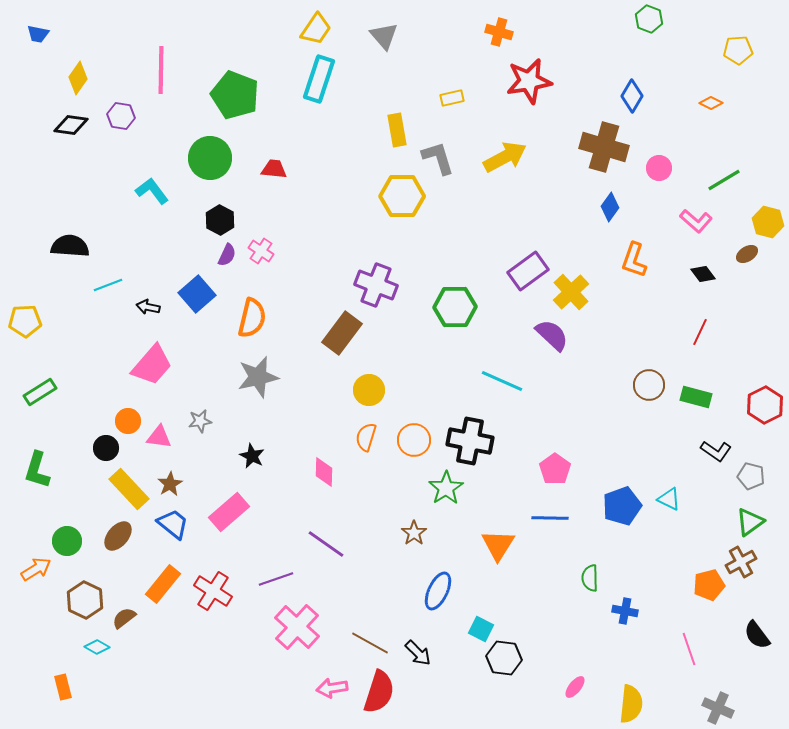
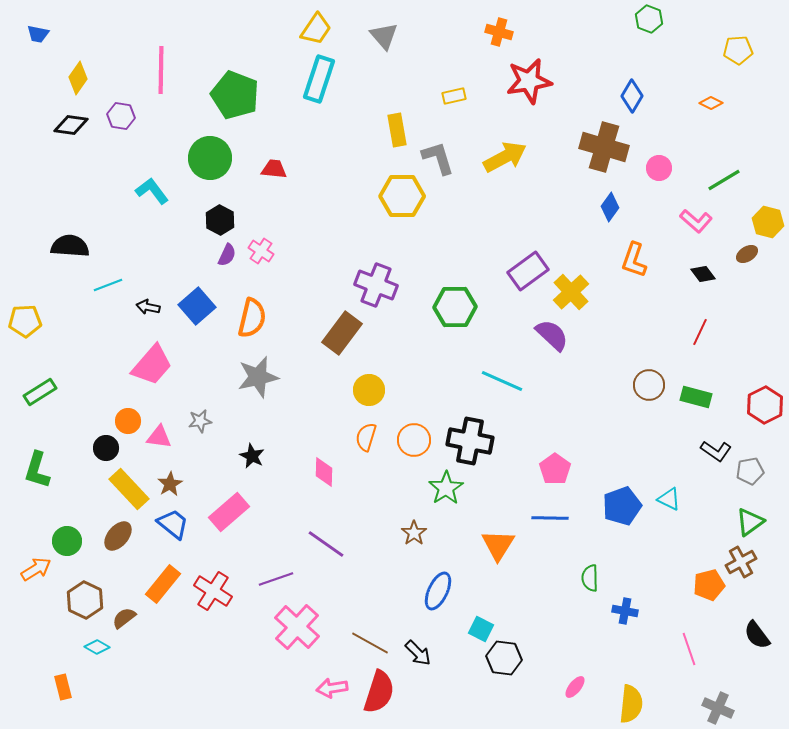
yellow rectangle at (452, 98): moved 2 px right, 2 px up
blue square at (197, 294): moved 12 px down
gray pentagon at (751, 476): moved 1 px left, 5 px up; rotated 24 degrees counterclockwise
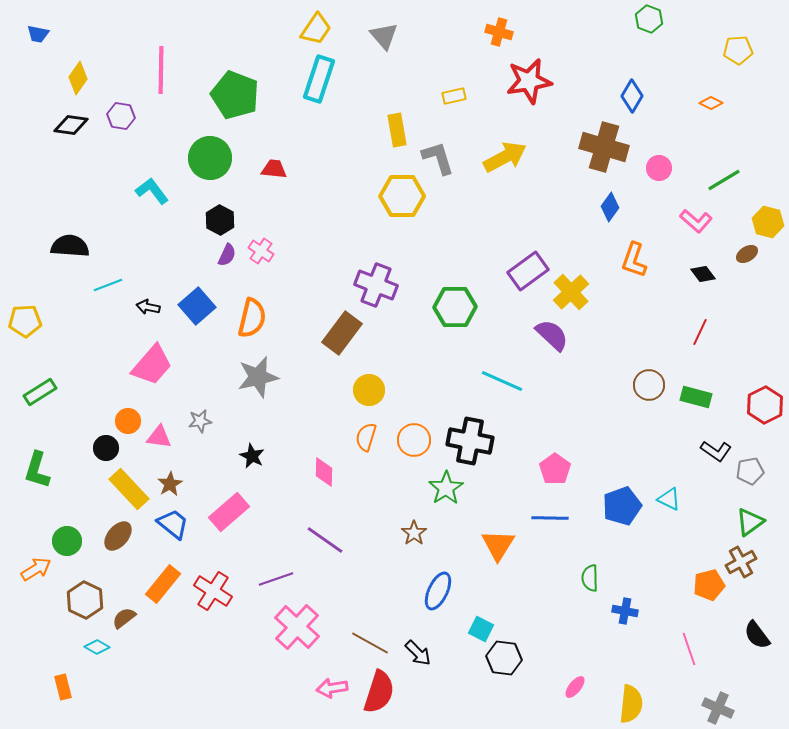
purple line at (326, 544): moved 1 px left, 4 px up
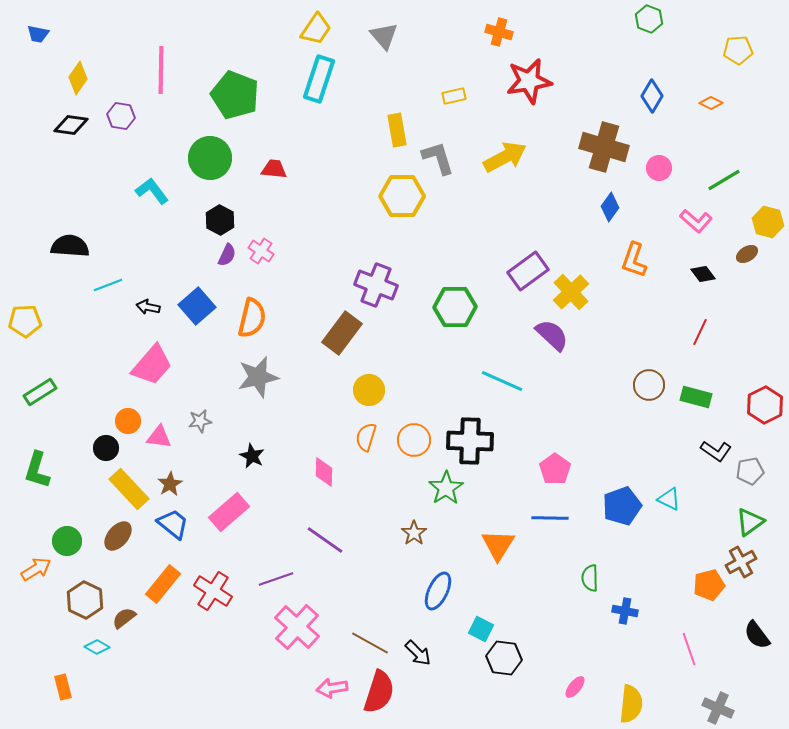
blue diamond at (632, 96): moved 20 px right
black cross at (470, 441): rotated 9 degrees counterclockwise
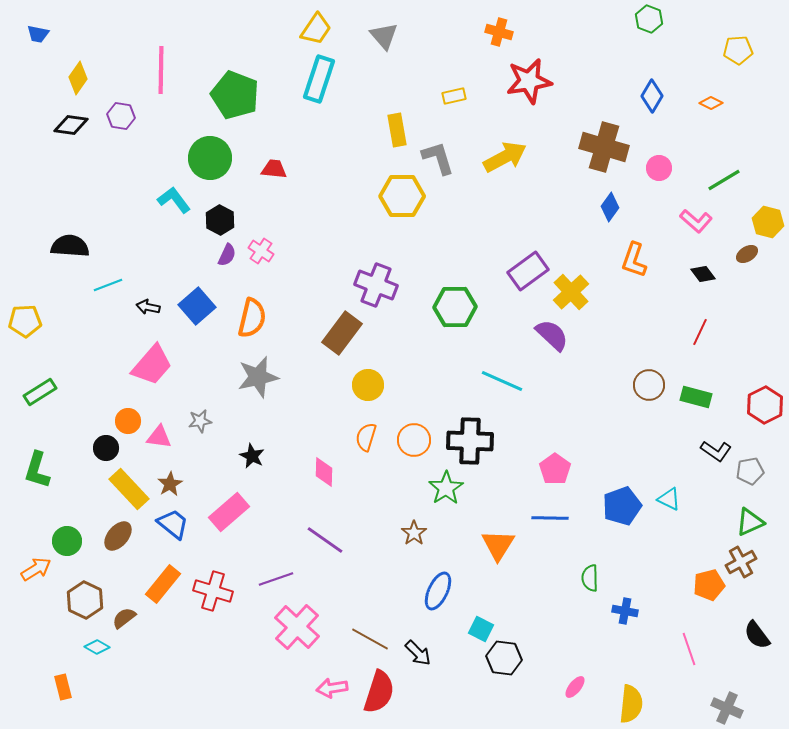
cyan L-shape at (152, 191): moved 22 px right, 9 px down
yellow circle at (369, 390): moved 1 px left, 5 px up
green triangle at (750, 522): rotated 12 degrees clockwise
red cross at (213, 591): rotated 15 degrees counterclockwise
brown line at (370, 643): moved 4 px up
gray cross at (718, 708): moved 9 px right
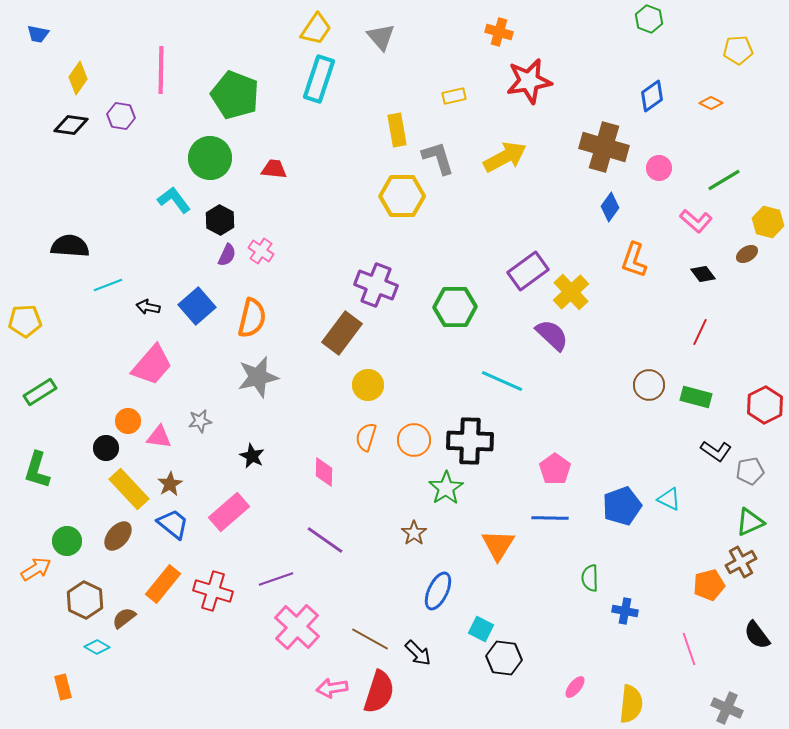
gray triangle at (384, 36): moved 3 px left, 1 px down
blue diamond at (652, 96): rotated 24 degrees clockwise
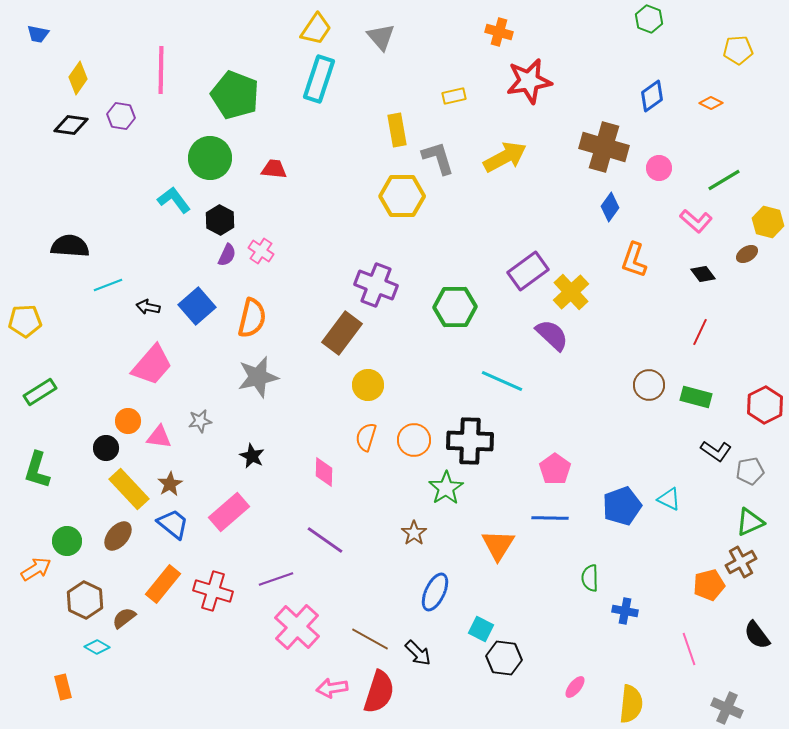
blue ellipse at (438, 591): moved 3 px left, 1 px down
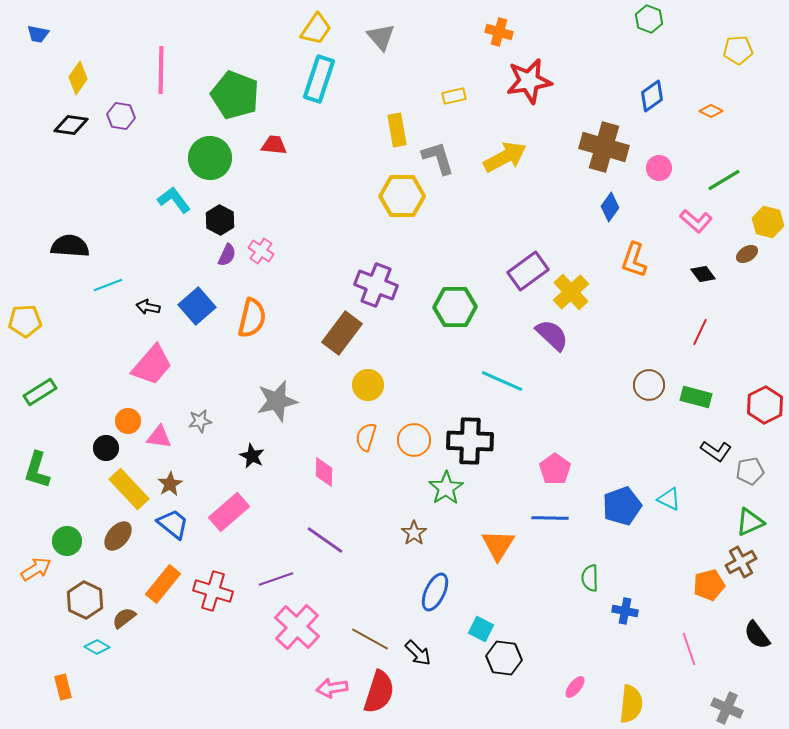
orange diamond at (711, 103): moved 8 px down
red trapezoid at (274, 169): moved 24 px up
gray star at (258, 377): moved 19 px right, 24 px down
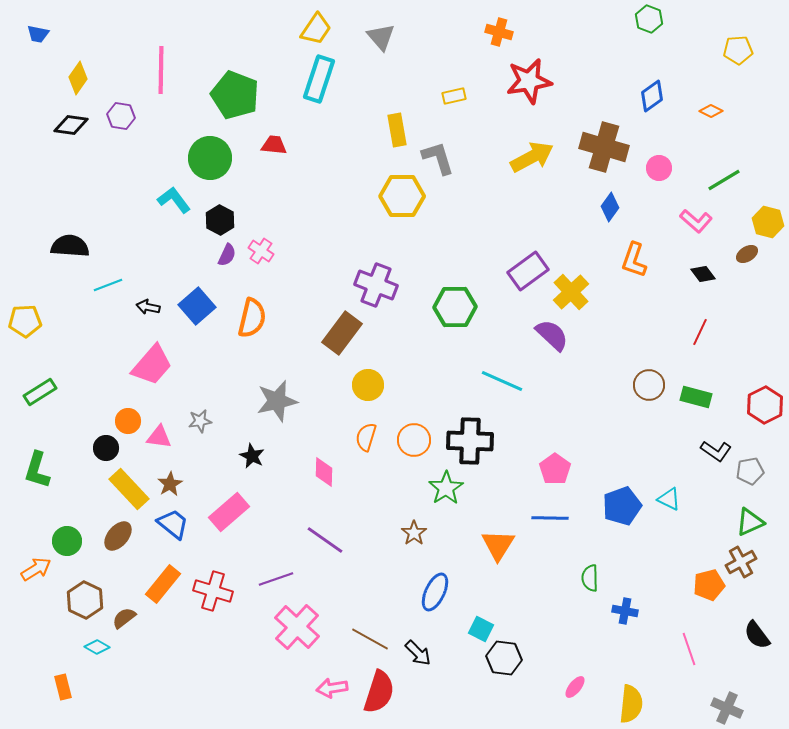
yellow arrow at (505, 157): moved 27 px right
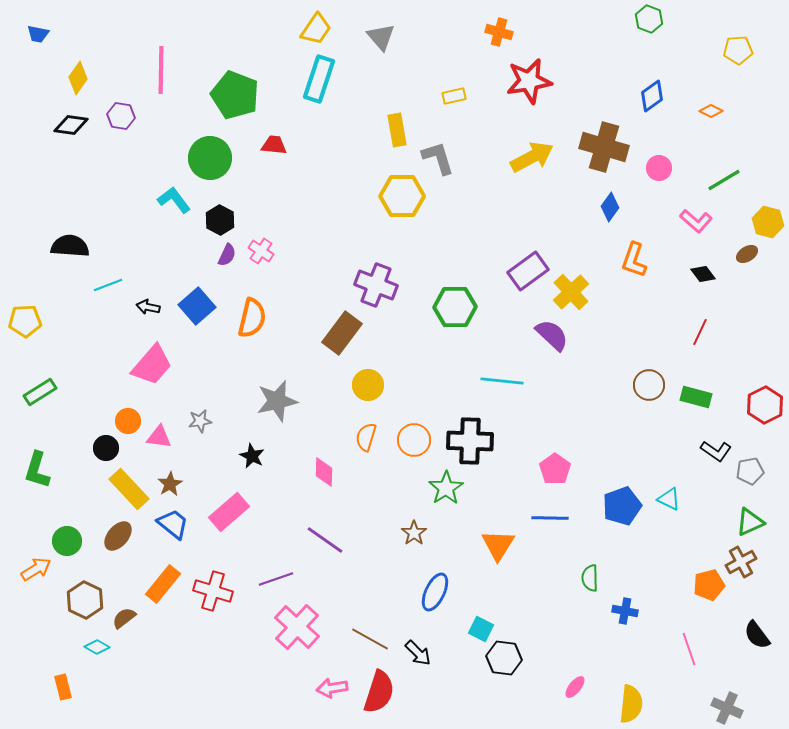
cyan line at (502, 381): rotated 18 degrees counterclockwise
